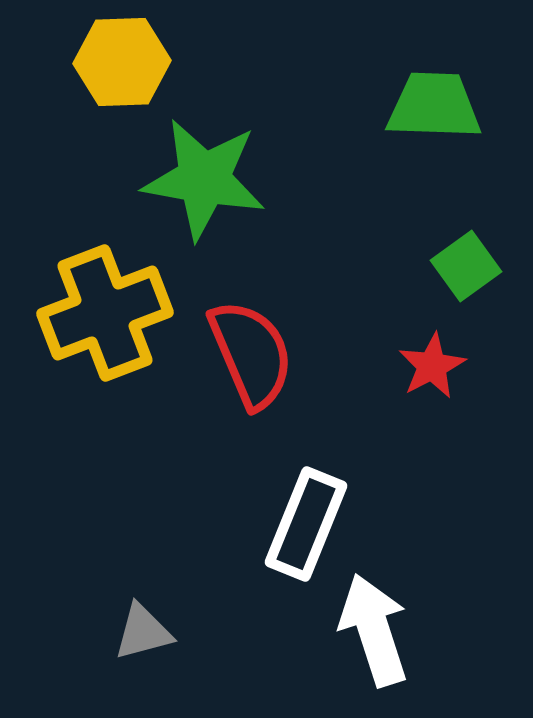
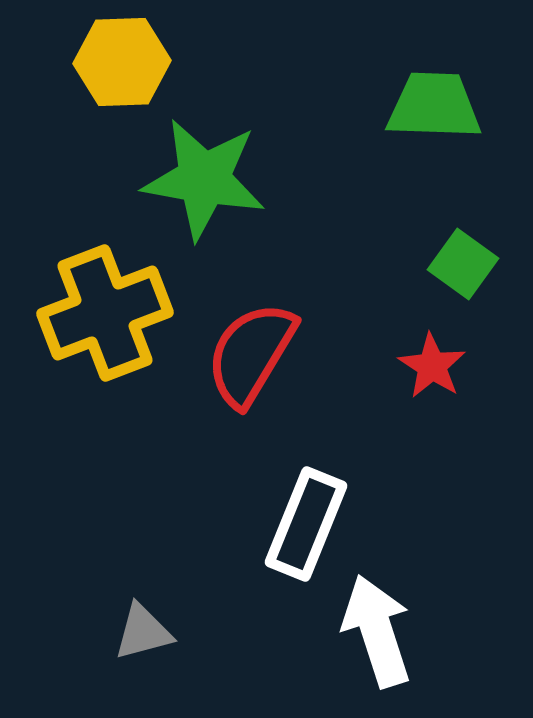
green square: moved 3 px left, 2 px up; rotated 18 degrees counterclockwise
red semicircle: rotated 126 degrees counterclockwise
red star: rotated 12 degrees counterclockwise
white arrow: moved 3 px right, 1 px down
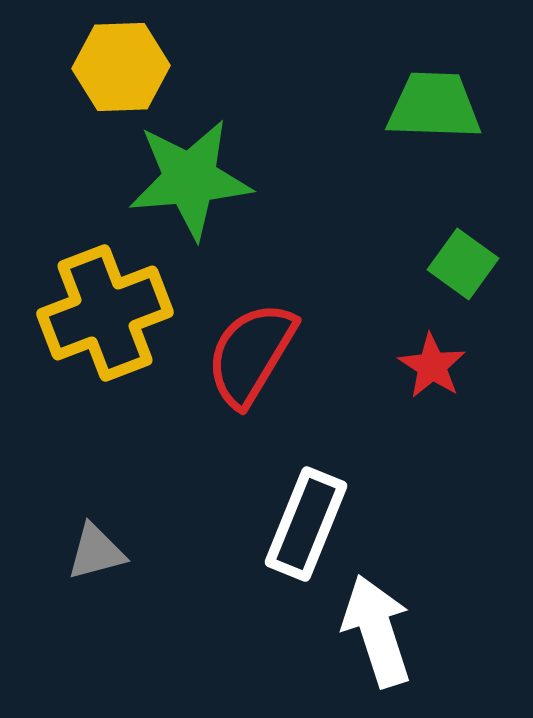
yellow hexagon: moved 1 px left, 5 px down
green star: moved 14 px left; rotated 15 degrees counterclockwise
gray triangle: moved 47 px left, 80 px up
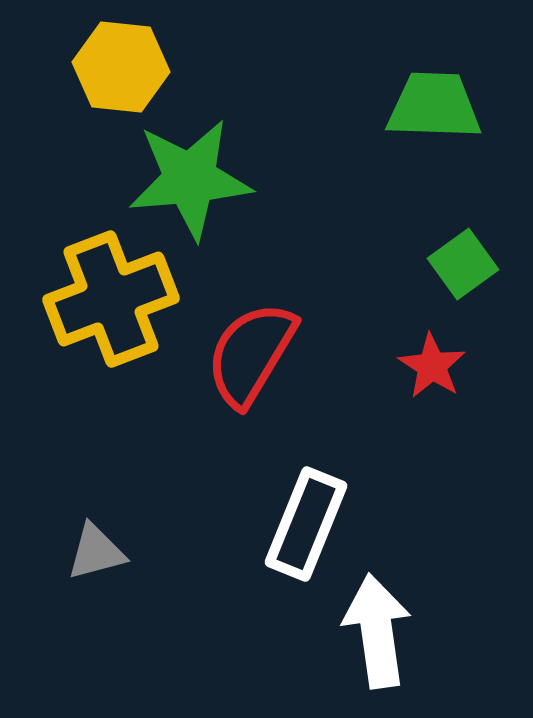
yellow hexagon: rotated 8 degrees clockwise
green square: rotated 18 degrees clockwise
yellow cross: moved 6 px right, 14 px up
white arrow: rotated 10 degrees clockwise
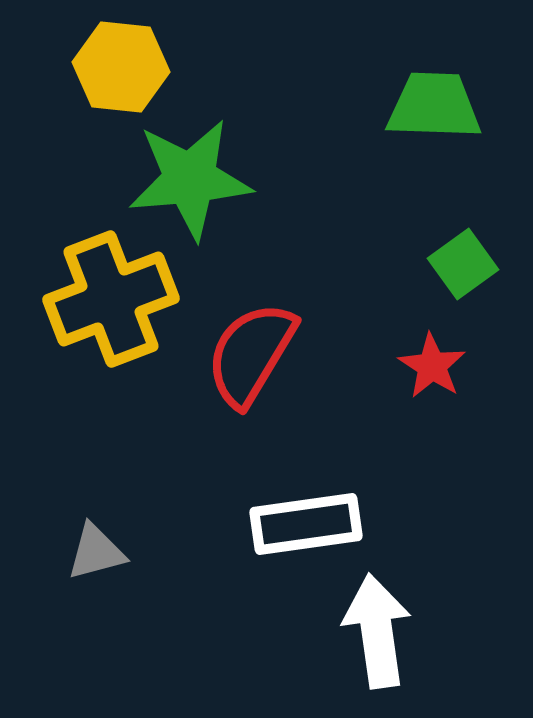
white rectangle: rotated 60 degrees clockwise
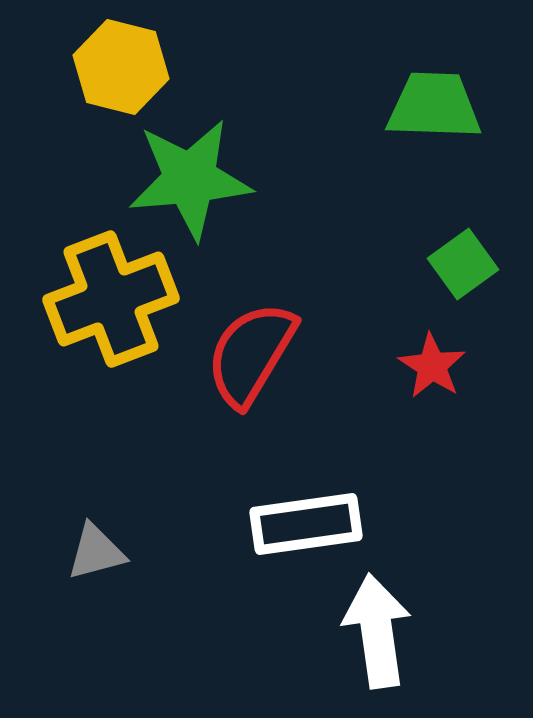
yellow hexagon: rotated 8 degrees clockwise
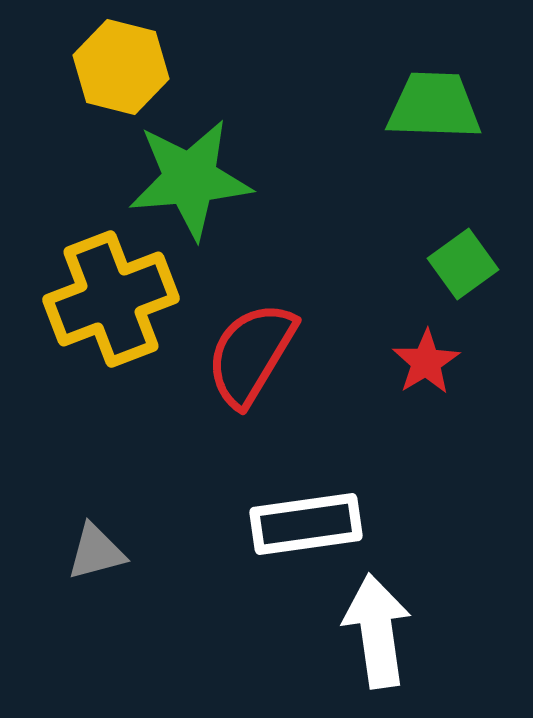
red star: moved 6 px left, 4 px up; rotated 8 degrees clockwise
